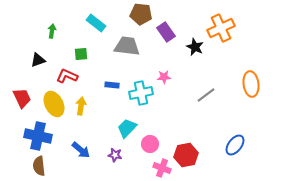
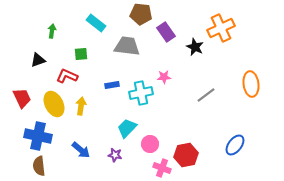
blue rectangle: rotated 16 degrees counterclockwise
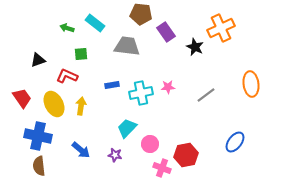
cyan rectangle: moved 1 px left
green arrow: moved 15 px right, 3 px up; rotated 80 degrees counterclockwise
pink star: moved 4 px right, 10 px down
red trapezoid: rotated 10 degrees counterclockwise
blue ellipse: moved 3 px up
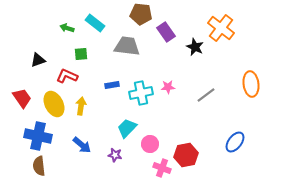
orange cross: rotated 28 degrees counterclockwise
blue arrow: moved 1 px right, 5 px up
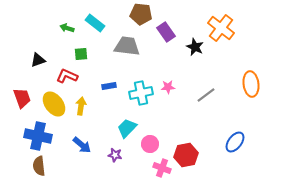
blue rectangle: moved 3 px left, 1 px down
red trapezoid: rotated 15 degrees clockwise
yellow ellipse: rotated 10 degrees counterclockwise
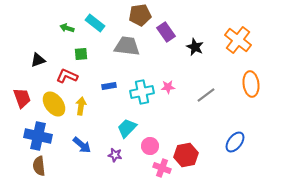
brown pentagon: moved 1 px left, 1 px down; rotated 15 degrees counterclockwise
orange cross: moved 17 px right, 12 px down
cyan cross: moved 1 px right, 1 px up
pink circle: moved 2 px down
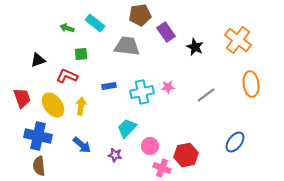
yellow ellipse: moved 1 px left, 1 px down
